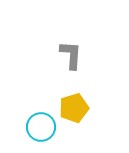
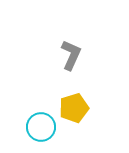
gray L-shape: rotated 20 degrees clockwise
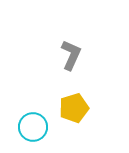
cyan circle: moved 8 px left
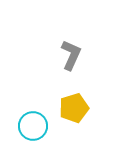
cyan circle: moved 1 px up
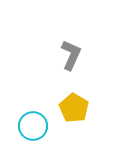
yellow pentagon: rotated 24 degrees counterclockwise
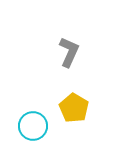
gray L-shape: moved 2 px left, 3 px up
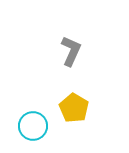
gray L-shape: moved 2 px right, 1 px up
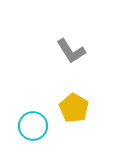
gray L-shape: rotated 124 degrees clockwise
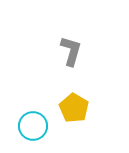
gray L-shape: rotated 132 degrees counterclockwise
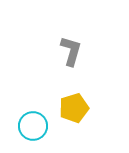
yellow pentagon: rotated 24 degrees clockwise
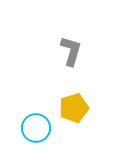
cyan circle: moved 3 px right, 2 px down
